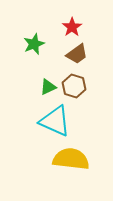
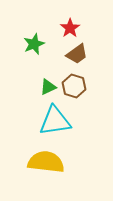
red star: moved 2 px left, 1 px down
cyan triangle: rotated 32 degrees counterclockwise
yellow semicircle: moved 25 px left, 3 px down
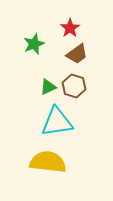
cyan triangle: moved 2 px right, 1 px down
yellow semicircle: moved 2 px right
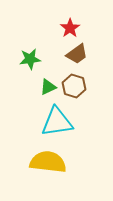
green star: moved 4 px left, 15 px down; rotated 15 degrees clockwise
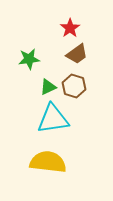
green star: moved 1 px left
cyan triangle: moved 4 px left, 3 px up
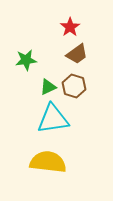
red star: moved 1 px up
green star: moved 3 px left, 1 px down
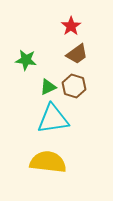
red star: moved 1 px right, 1 px up
green star: rotated 15 degrees clockwise
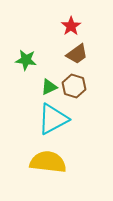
green triangle: moved 1 px right
cyan triangle: rotated 20 degrees counterclockwise
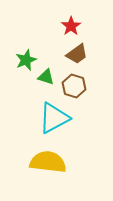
green star: rotated 30 degrees counterclockwise
green triangle: moved 3 px left, 10 px up; rotated 42 degrees clockwise
cyan triangle: moved 1 px right, 1 px up
